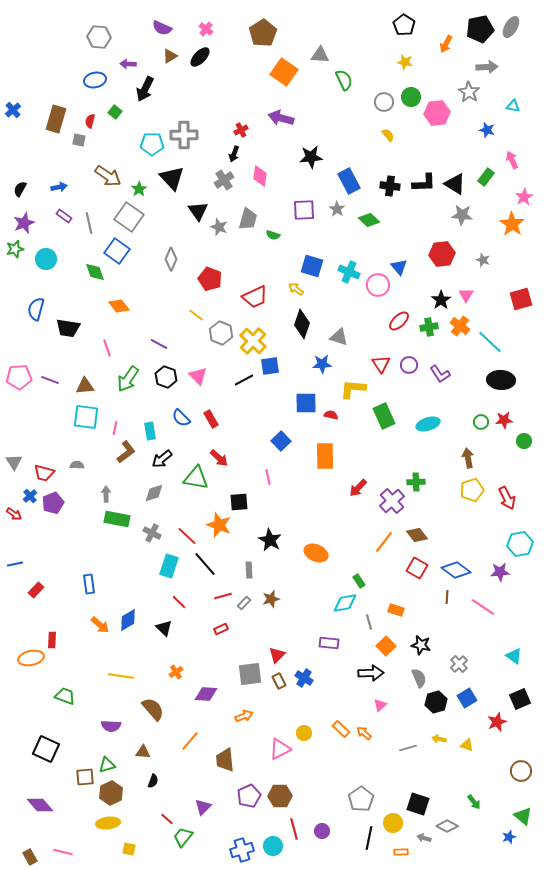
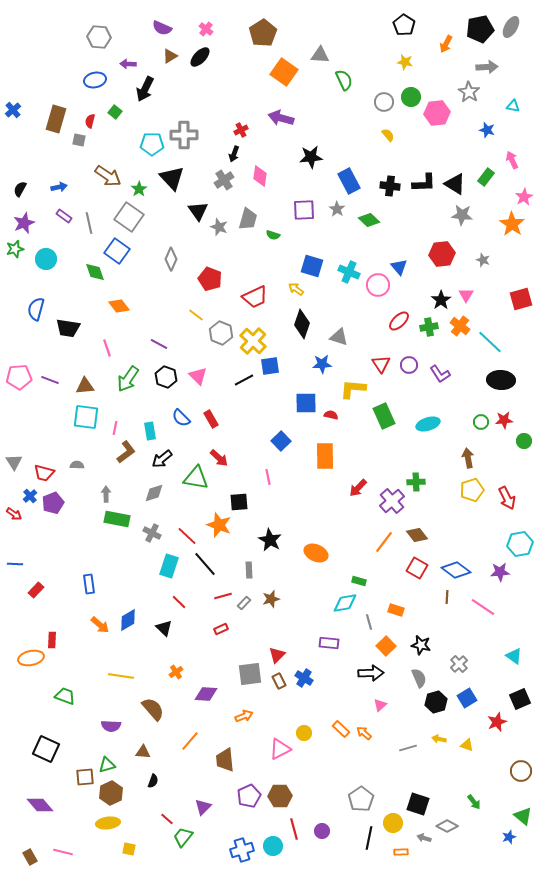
blue line at (15, 564): rotated 14 degrees clockwise
green rectangle at (359, 581): rotated 40 degrees counterclockwise
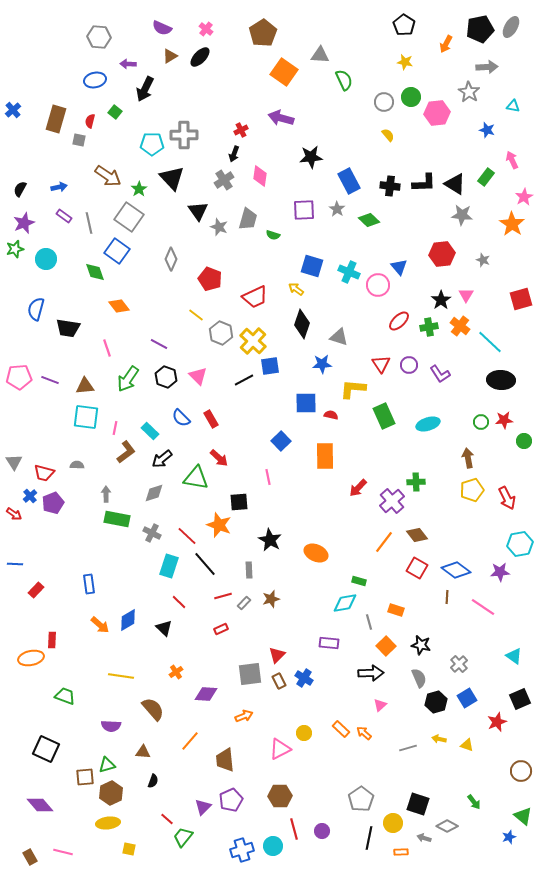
cyan rectangle at (150, 431): rotated 36 degrees counterclockwise
purple pentagon at (249, 796): moved 18 px left, 4 px down
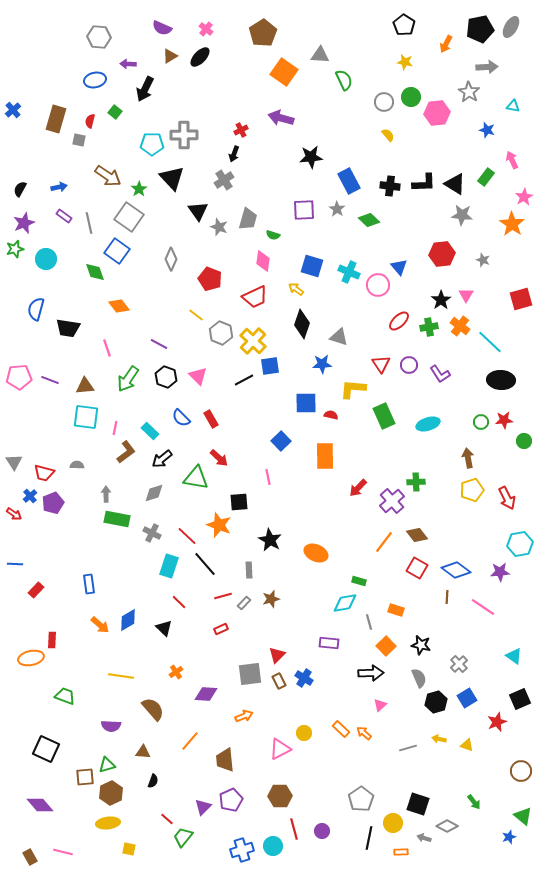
pink diamond at (260, 176): moved 3 px right, 85 px down
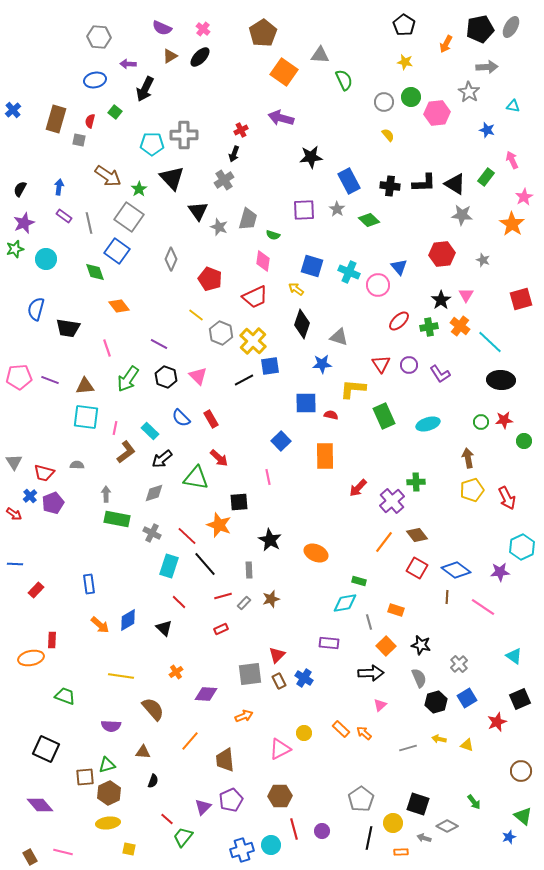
pink cross at (206, 29): moved 3 px left
blue arrow at (59, 187): rotated 70 degrees counterclockwise
cyan hexagon at (520, 544): moved 2 px right, 3 px down; rotated 15 degrees counterclockwise
brown hexagon at (111, 793): moved 2 px left
cyan circle at (273, 846): moved 2 px left, 1 px up
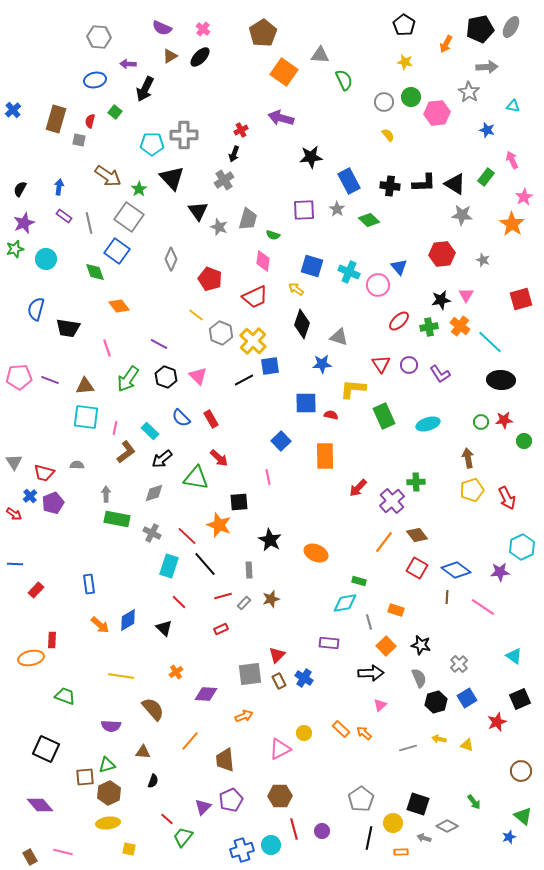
black star at (441, 300): rotated 24 degrees clockwise
